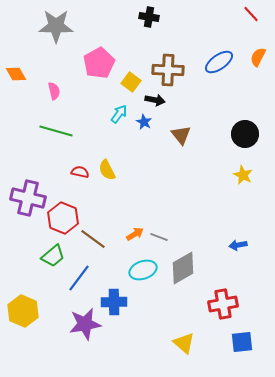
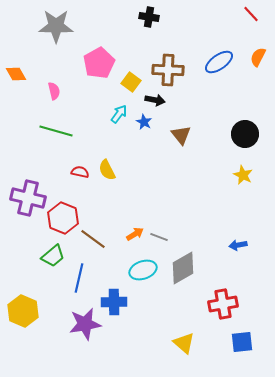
blue line: rotated 24 degrees counterclockwise
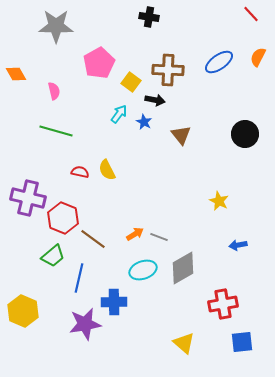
yellow star: moved 24 px left, 26 px down
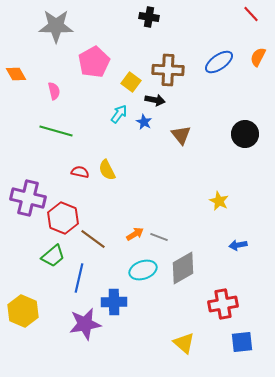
pink pentagon: moved 5 px left, 1 px up
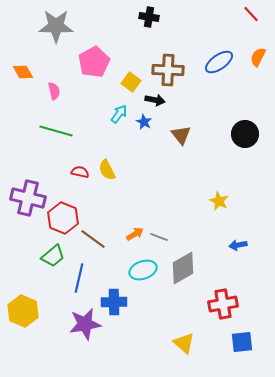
orange diamond: moved 7 px right, 2 px up
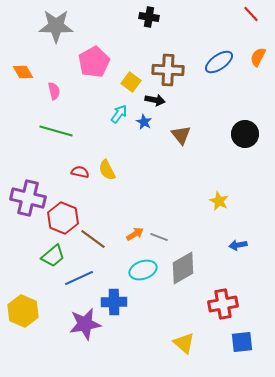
blue line: rotated 52 degrees clockwise
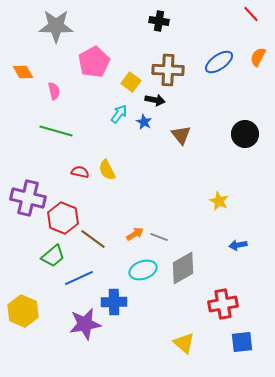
black cross: moved 10 px right, 4 px down
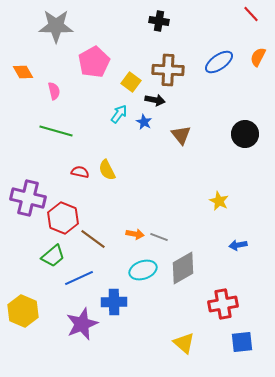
orange arrow: rotated 42 degrees clockwise
purple star: moved 3 px left; rotated 12 degrees counterclockwise
